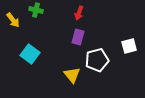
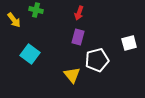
yellow arrow: moved 1 px right
white square: moved 3 px up
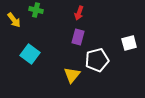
yellow triangle: rotated 18 degrees clockwise
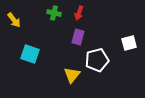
green cross: moved 18 px right, 3 px down
cyan square: rotated 18 degrees counterclockwise
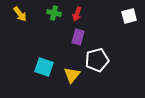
red arrow: moved 2 px left, 1 px down
yellow arrow: moved 6 px right, 6 px up
white square: moved 27 px up
cyan square: moved 14 px right, 13 px down
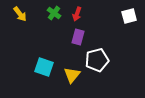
green cross: rotated 24 degrees clockwise
